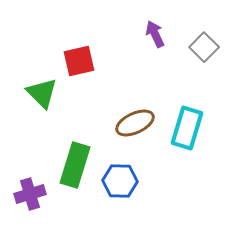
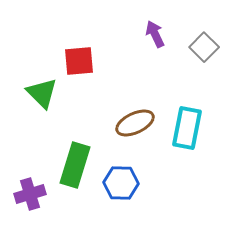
red square: rotated 8 degrees clockwise
cyan rectangle: rotated 6 degrees counterclockwise
blue hexagon: moved 1 px right, 2 px down
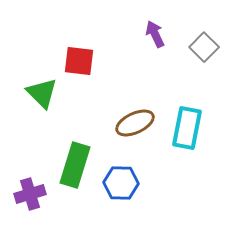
red square: rotated 12 degrees clockwise
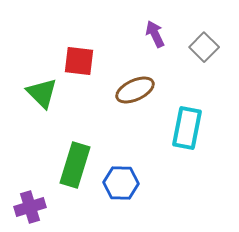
brown ellipse: moved 33 px up
purple cross: moved 13 px down
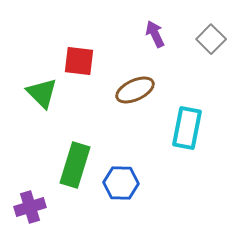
gray square: moved 7 px right, 8 px up
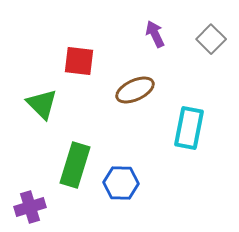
green triangle: moved 11 px down
cyan rectangle: moved 2 px right
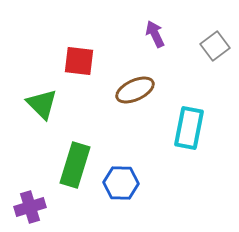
gray square: moved 4 px right, 7 px down; rotated 8 degrees clockwise
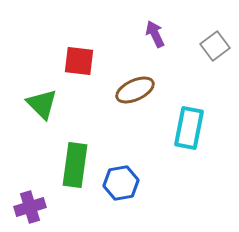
green rectangle: rotated 9 degrees counterclockwise
blue hexagon: rotated 12 degrees counterclockwise
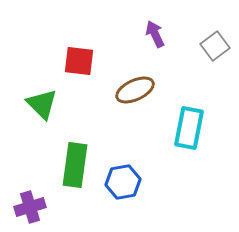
blue hexagon: moved 2 px right, 1 px up
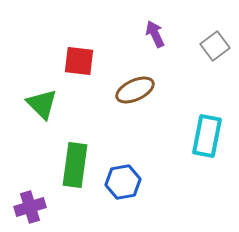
cyan rectangle: moved 18 px right, 8 px down
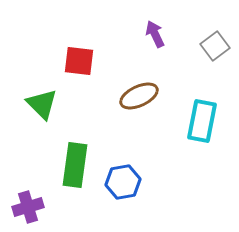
brown ellipse: moved 4 px right, 6 px down
cyan rectangle: moved 5 px left, 15 px up
purple cross: moved 2 px left
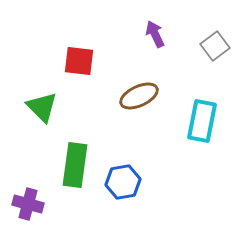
green triangle: moved 3 px down
purple cross: moved 3 px up; rotated 32 degrees clockwise
